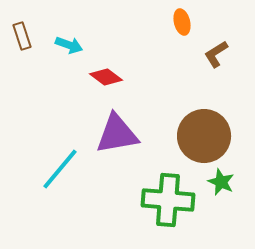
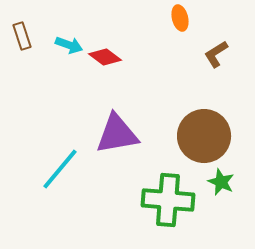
orange ellipse: moved 2 px left, 4 px up
red diamond: moved 1 px left, 20 px up
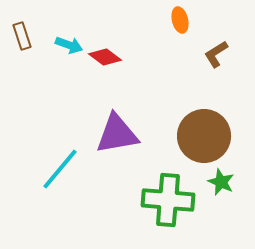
orange ellipse: moved 2 px down
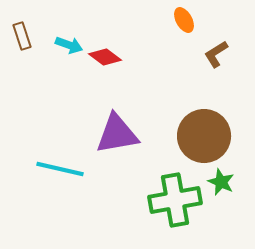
orange ellipse: moved 4 px right; rotated 15 degrees counterclockwise
cyan line: rotated 63 degrees clockwise
green cross: moved 7 px right; rotated 15 degrees counterclockwise
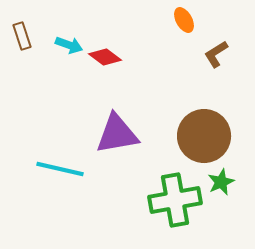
green star: rotated 24 degrees clockwise
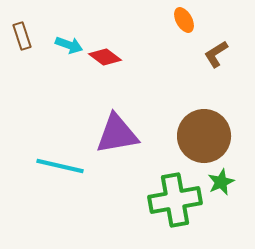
cyan line: moved 3 px up
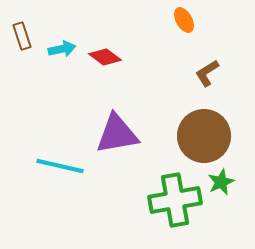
cyan arrow: moved 7 px left, 4 px down; rotated 32 degrees counterclockwise
brown L-shape: moved 9 px left, 19 px down
